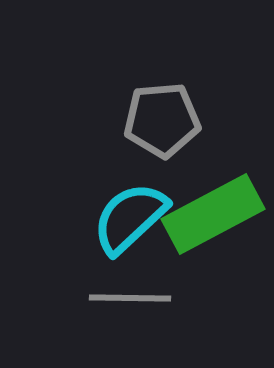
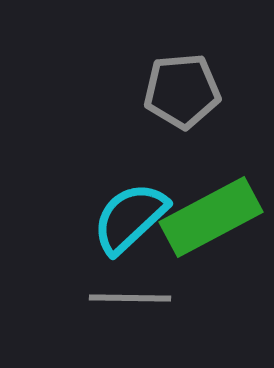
gray pentagon: moved 20 px right, 29 px up
green rectangle: moved 2 px left, 3 px down
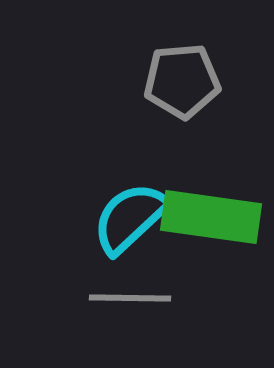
gray pentagon: moved 10 px up
green rectangle: rotated 36 degrees clockwise
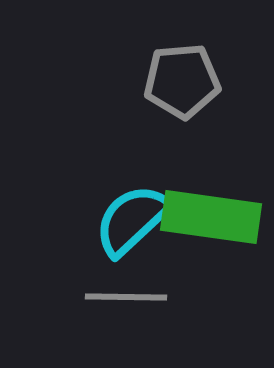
cyan semicircle: moved 2 px right, 2 px down
gray line: moved 4 px left, 1 px up
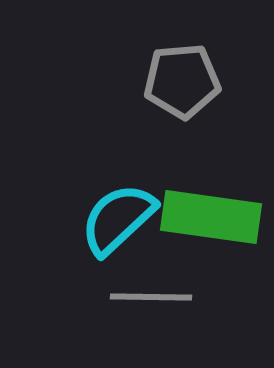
cyan semicircle: moved 14 px left, 1 px up
gray line: moved 25 px right
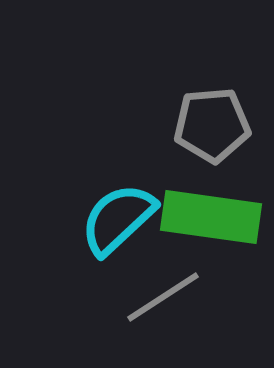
gray pentagon: moved 30 px right, 44 px down
gray line: moved 12 px right; rotated 34 degrees counterclockwise
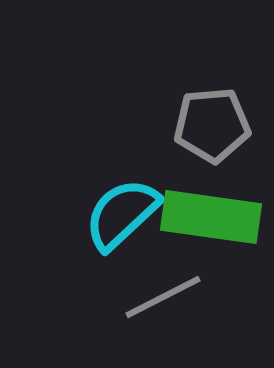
cyan semicircle: moved 4 px right, 5 px up
gray line: rotated 6 degrees clockwise
